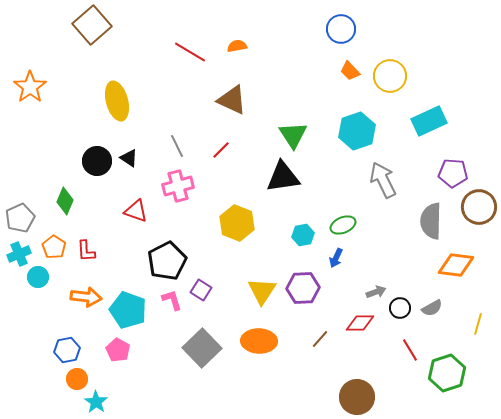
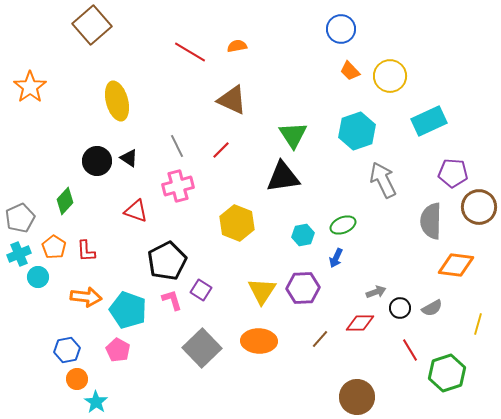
green diamond at (65, 201): rotated 20 degrees clockwise
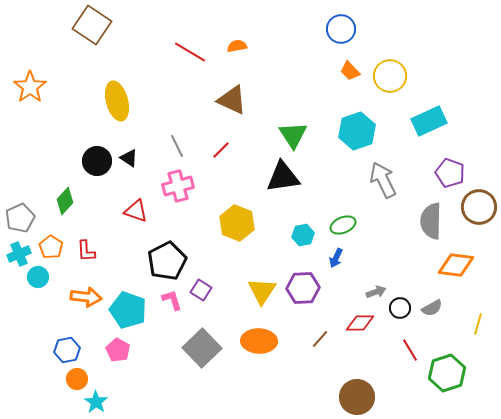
brown square at (92, 25): rotated 15 degrees counterclockwise
purple pentagon at (453, 173): moved 3 px left; rotated 16 degrees clockwise
orange pentagon at (54, 247): moved 3 px left
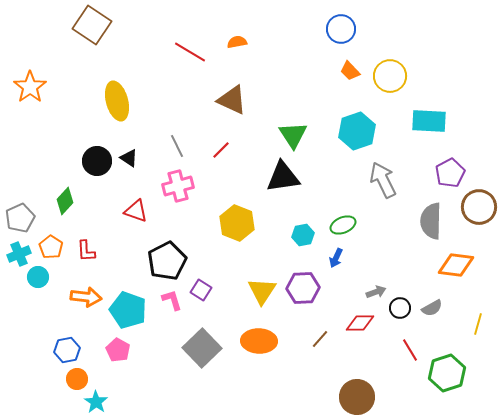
orange semicircle at (237, 46): moved 4 px up
cyan rectangle at (429, 121): rotated 28 degrees clockwise
purple pentagon at (450, 173): rotated 24 degrees clockwise
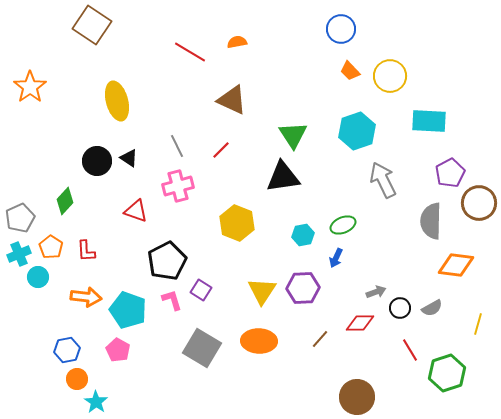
brown circle at (479, 207): moved 4 px up
gray square at (202, 348): rotated 15 degrees counterclockwise
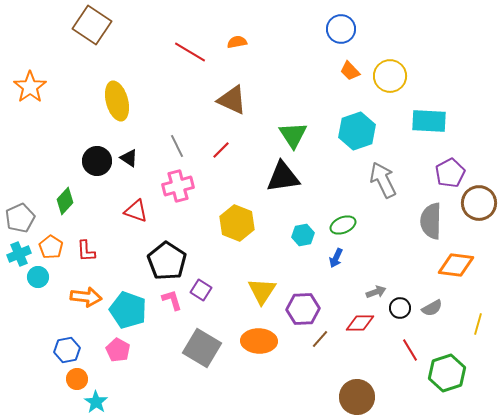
black pentagon at (167, 261): rotated 12 degrees counterclockwise
purple hexagon at (303, 288): moved 21 px down
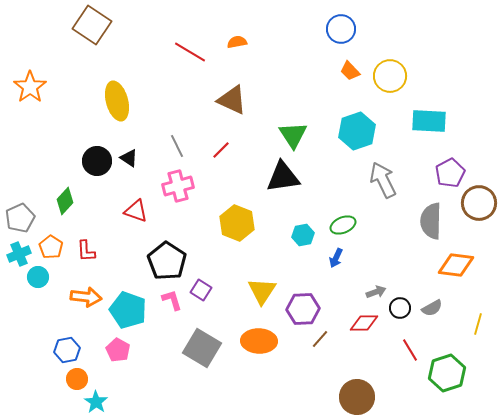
red diamond at (360, 323): moved 4 px right
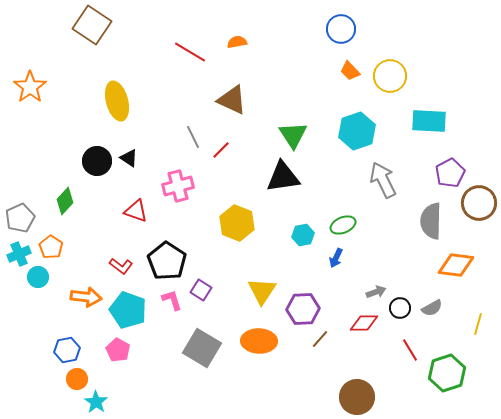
gray line at (177, 146): moved 16 px right, 9 px up
red L-shape at (86, 251): moved 35 px right, 15 px down; rotated 50 degrees counterclockwise
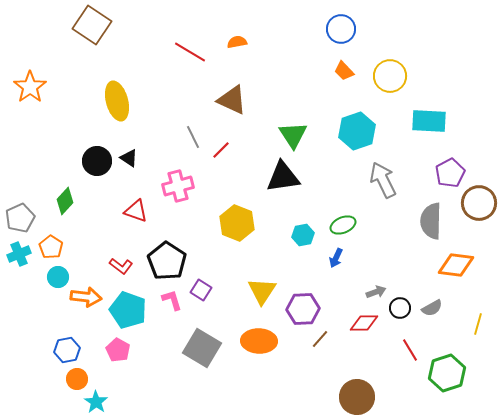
orange trapezoid at (350, 71): moved 6 px left
cyan circle at (38, 277): moved 20 px right
